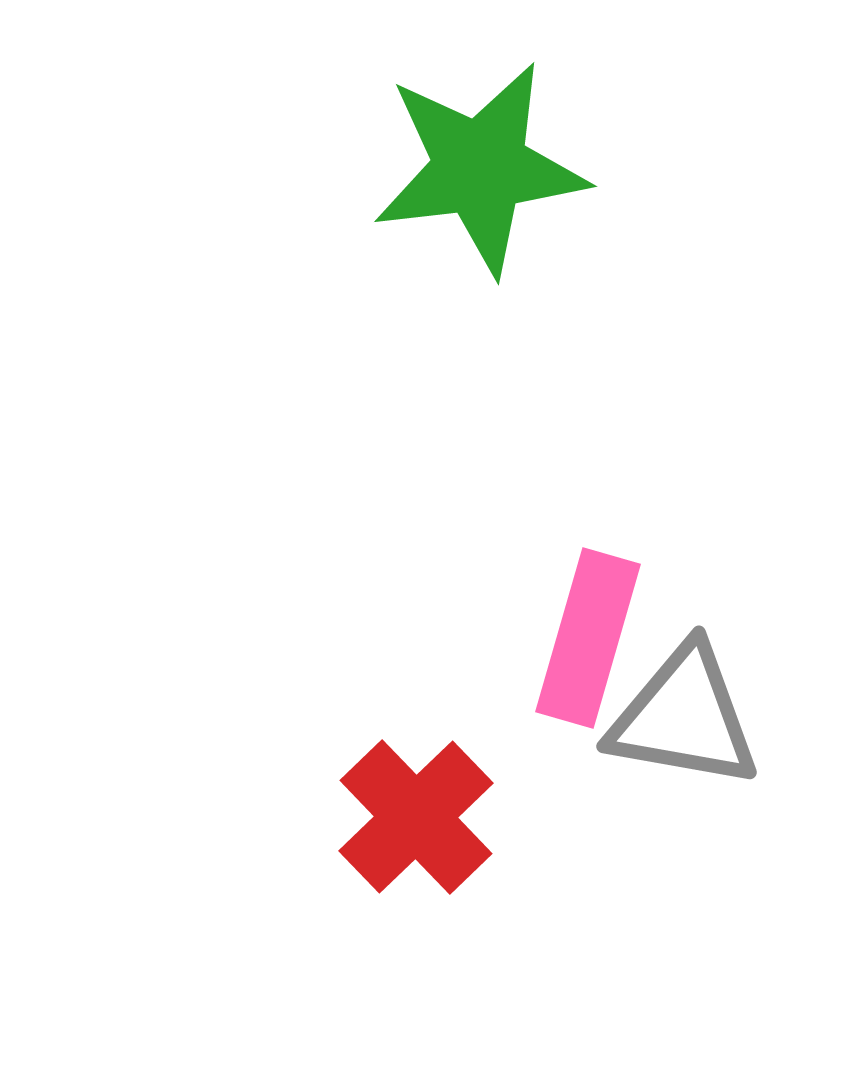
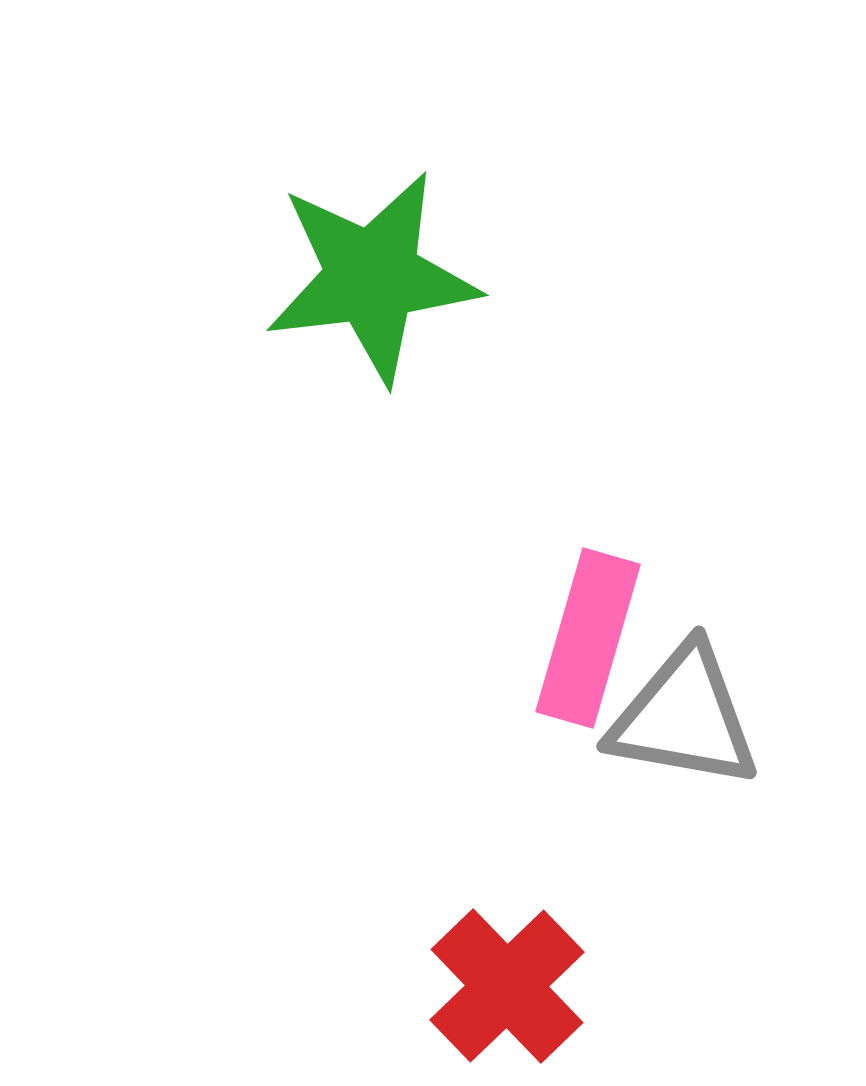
green star: moved 108 px left, 109 px down
red cross: moved 91 px right, 169 px down
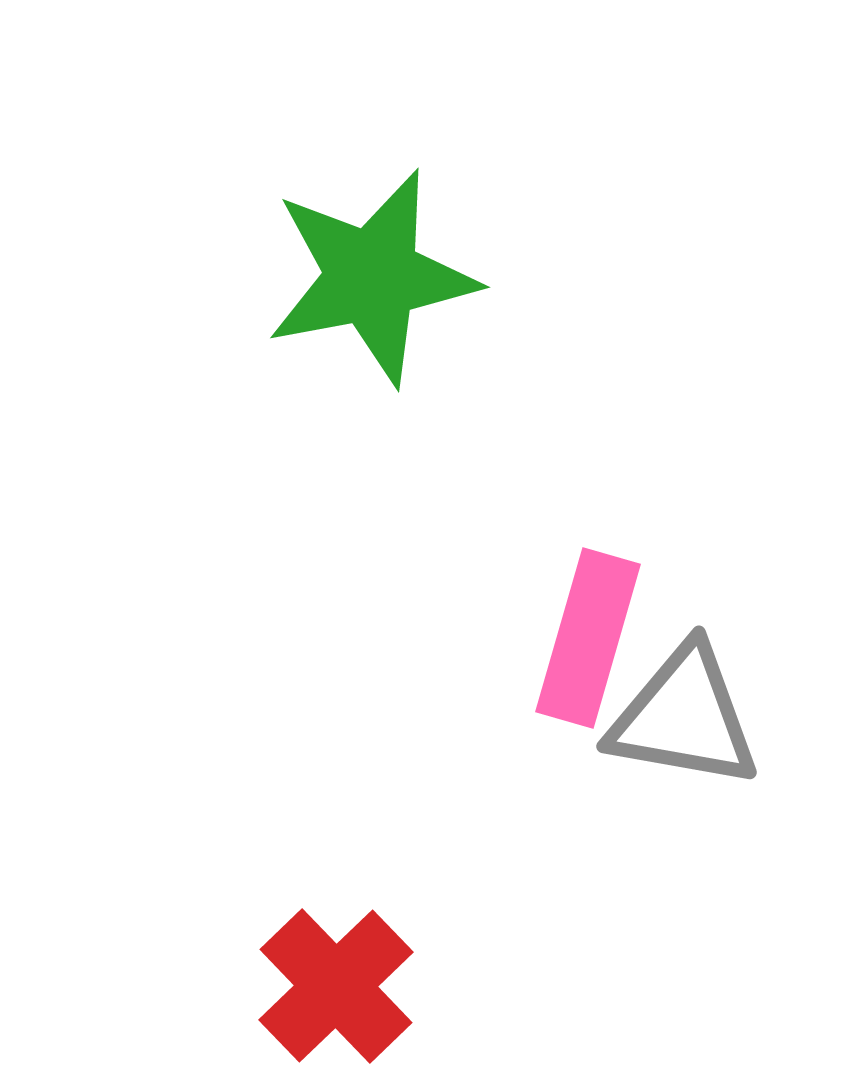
green star: rotated 4 degrees counterclockwise
red cross: moved 171 px left
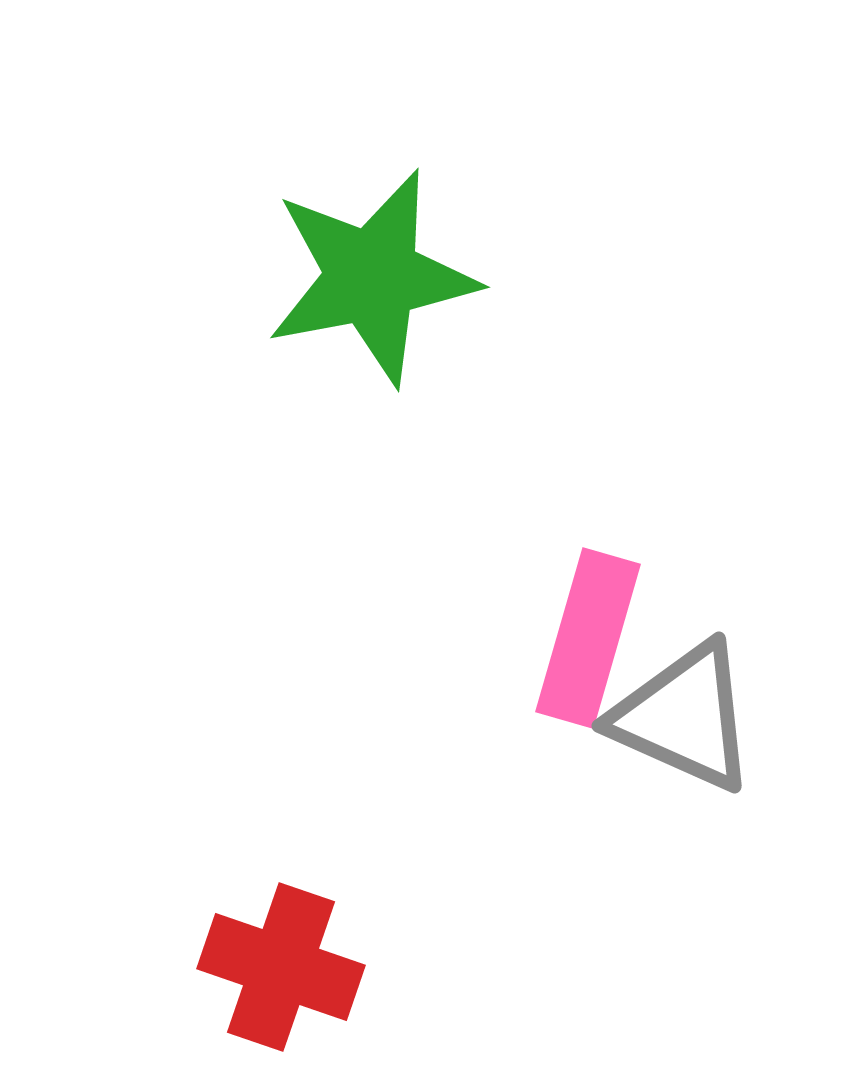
gray triangle: rotated 14 degrees clockwise
red cross: moved 55 px left, 19 px up; rotated 27 degrees counterclockwise
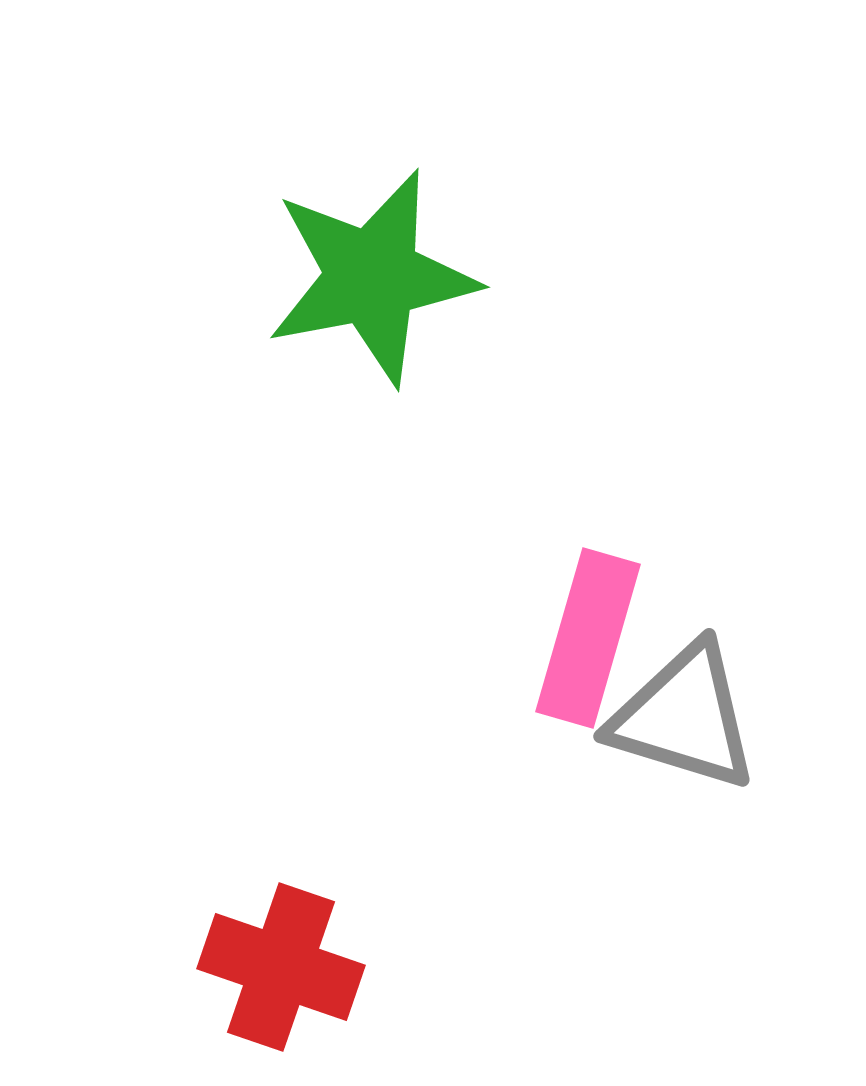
gray triangle: rotated 7 degrees counterclockwise
